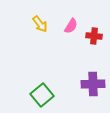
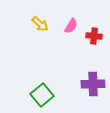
yellow arrow: rotated 12 degrees counterclockwise
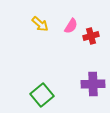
red cross: moved 3 px left; rotated 21 degrees counterclockwise
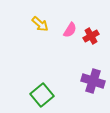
pink semicircle: moved 1 px left, 4 px down
red cross: rotated 14 degrees counterclockwise
purple cross: moved 3 px up; rotated 20 degrees clockwise
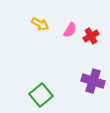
yellow arrow: rotated 12 degrees counterclockwise
green square: moved 1 px left
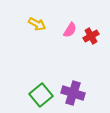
yellow arrow: moved 3 px left
purple cross: moved 20 px left, 12 px down
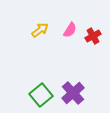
yellow arrow: moved 3 px right, 6 px down; rotated 66 degrees counterclockwise
red cross: moved 2 px right
purple cross: rotated 30 degrees clockwise
